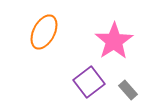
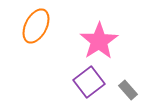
orange ellipse: moved 8 px left, 6 px up
pink star: moved 15 px left
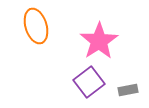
orange ellipse: rotated 44 degrees counterclockwise
gray rectangle: rotated 60 degrees counterclockwise
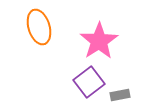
orange ellipse: moved 3 px right, 1 px down
gray rectangle: moved 8 px left, 5 px down
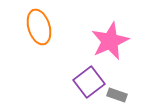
pink star: moved 11 px right; rotated 9 degrees clockwise
gray rectangle: moved 3 px left; rotated 30 degrees clockwise
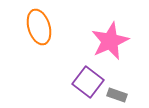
purple square: moved 1 px left; rotated 16 degrees counterclockwise
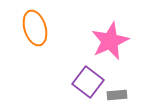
orange ellipse: moved 4 px left, 1 px down
gray rectangle: rotated 24 degrees counterclockwise
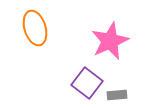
purple square: moved 1 px left, 1 px down
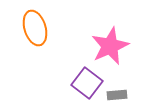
pink star: moved 5 px down
